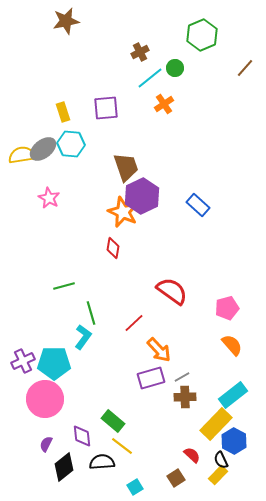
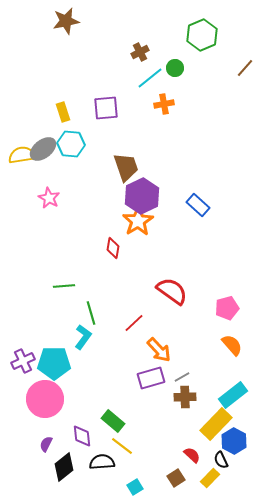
orange cross at (164, 104): rotated 24 degrees clockwise
orange star at (123, 212): moved 15 px right, 9 px down; rotated 16 degrees clockwise
green line at (64, 286): rotated 10 degrees clockwise
yellow rectangle at (218, 475): moved 8 px left, 3 px down
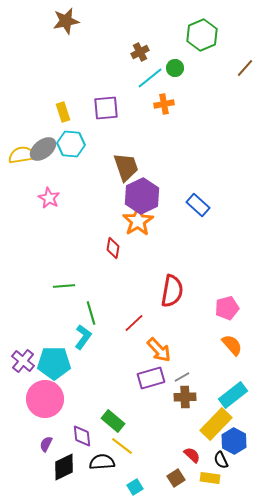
red semicircle at (172, 291): rotated 64 degrees clockwise
purple cross at (23, 361): rotated 25 degrees counterclockwise
black diamond at (64, 467): rotated 12 degrees clockwise
yellow rectangle at (210, 478): rotated 54 degrees clockwise
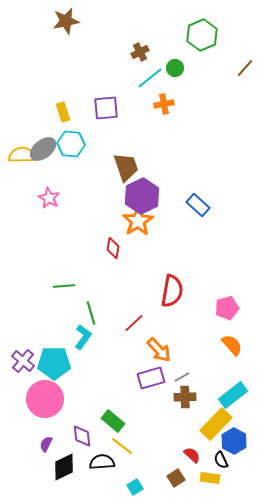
yellow semicircle at (22, 155): rotated 8 degrees clockwise
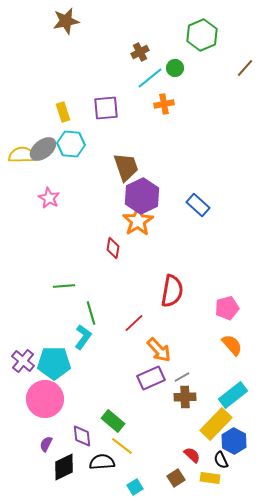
purple rectangle at (151, 378): rotated 8 degrees counterclockwise
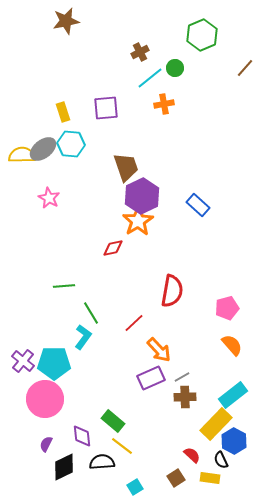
red diamond at (113, 248): rotated 70 degrees clockwise
green line at (91, 313): rotated 15 degrees counterclockwise
